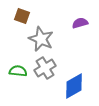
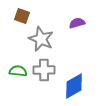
purple semicircle: moved 3 px left
gray cross: moved 1 px left, 2 px down; rotated 30 degrees clockwise
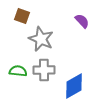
purple semicircle: moved 5 px right, 2 px up; rotated 63 degrees clockwise
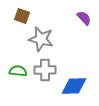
purple semicircle: moved 2 px right, 3 px up
gray star: rotated 10 degrees counterclockwise
gray cross: moved 1 px right
blue diamond: rotated 28 degrees clockwise
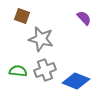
gray cross: rotated 20 degrees counterclockwise
blue diamond: moved 2 px right, 5 px up; rotated 24 degrees clockwise
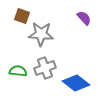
gray star: moved 5 px up; rotated 10 degrees counterclockwise
gray cross: moved 2 px up
blue diamond: moved 2 px down; rotated 16 degrees clockwise
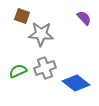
green semicircle: rotated 30 degrees counterclockwise
